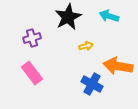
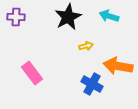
purple cross: moved 16 px left, 21 px up; rotated 18 degrees clockwise
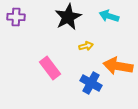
pink rectangle: moved 18 px right, 5 px up
blue cross: moved 1 px left, 1 px up
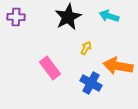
yellow arrow: moved 2 px down; rotated 48 degrees counterclockwise
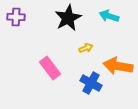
black star: moved 1 px down
yellow arrow: rotated 40 degrees clockwise
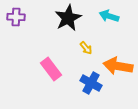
yellow arrow: rotated 72 degrees clockwise
pink rectangle: moved 1 px right, 1 px down
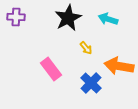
cyan arrow: moved 1 px left, 3 px down
orange arrow: moved 1 px right
blue cross: rotated 15 degrees clockwise
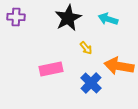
pink rectangle: rotated 65 degrees counterclockwise
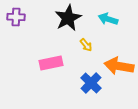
yellow arrow: moved 3 px up
pink rectangle: moved 6 px up
